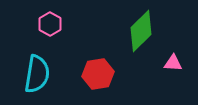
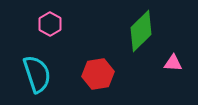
cyan semicircle: rotated 27 degrees counterclockwise
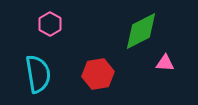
green diamond: rotated 18 degrees clockwise
pink triangle: moved 8 px left
cyan semicircle: moved 1 px right; rotated 9 degrees clockwise
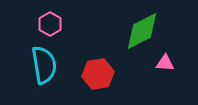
green diamond: moved 1 px right
cyan semicircle: moved 6 px right, 9 px up
